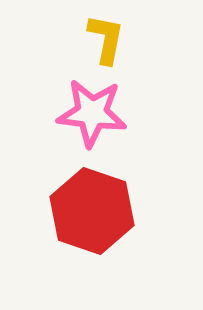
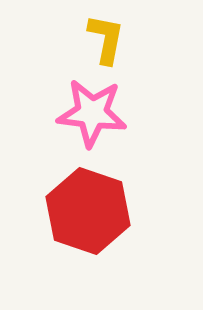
red hexagon: moved 4 px left
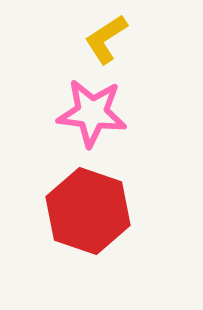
yellow L-shape: rotated 134 degrees counterclockwise
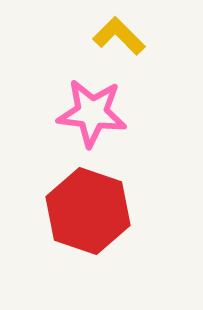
yellow L-shape: moved 13 px right, 3 px up; rotated 78 degrees clockwise
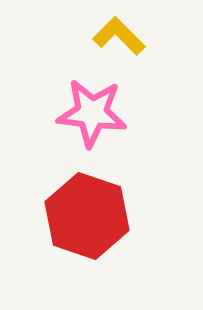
red hexagon: moved 1 px left, 5 px down
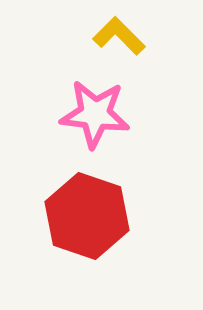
pink star: moved 3 px right, 1 px down
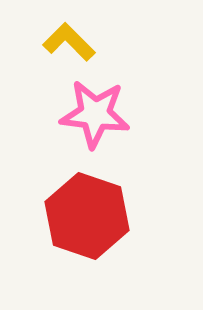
yellow L-shape: moved 50 px left, 6 px down
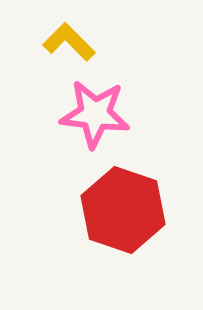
red hexagon: moved 36 px right, 6 px up
